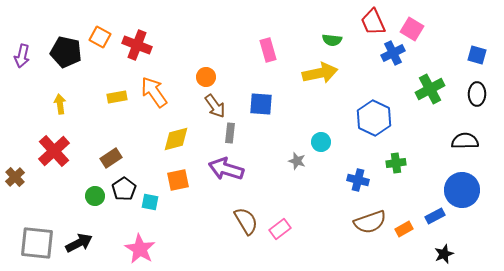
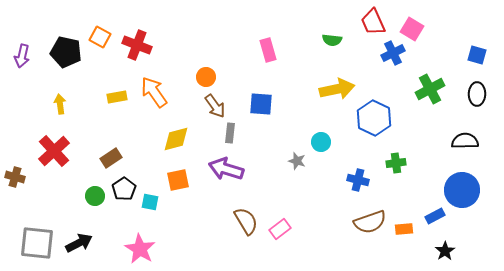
yellow arrow at (320, 73): moved 17 px right, 16 px down
brown cross at (15, 177): rotated 30 degrees counterclockwise
orange rectangle at (404, 229): rotated 24 degrees clockwise
black star at (444, 254): moved 1 px right, 3 px up; rotated 12 degrees counterclockwise
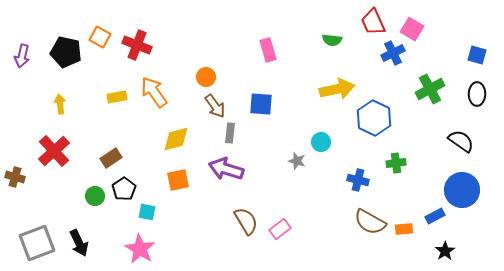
black semicircle at (465, 141): moved 4 px left; rotated 36 degrees clockwise
cyan square at (150, 202): moved 3 px left, 10 px down
brown semicircle at (370, 222): rotated 48 degrees clockwise
gray square at (37, 243): rotated 27 degrees counterclockwise
black arrow at (79, 243): rotated 92 degrees clockwise
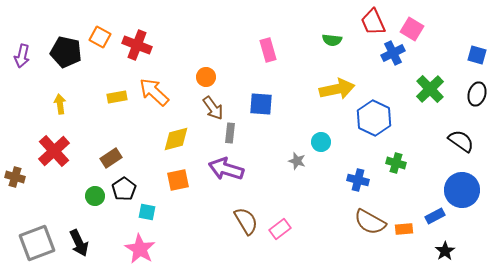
green cross at (430, 89): rotated 16 degrees counterclockwise
orange arrow at (154, 92): rotated 12 degrees counterclockwise
black ellipse at (477, 94): rotated 15 degrees clockwise
brown arrow at (215, 106): moved 2 px left, 2 px down
green cross at (396, 163): rotated 24 degrees clockwise
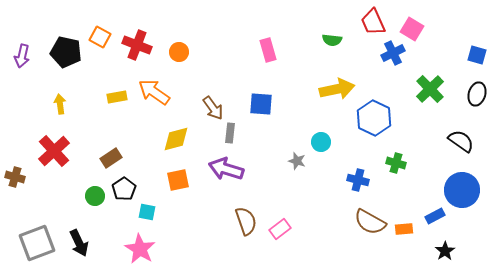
orange circle at (206, 77): moved 27 px left, 25 px up
orange arrow at (154, 92): rotated 8 degrees counterclockwise
brown semicircle at (246, 221): rotated 12 degrees clockwise
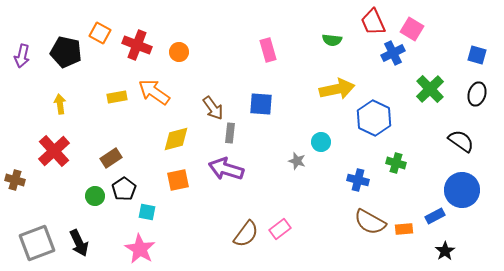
orange square at (100, 37): moved 4 px up
brown cross at (15, 177): moved 3 px down
brown semicircle at (246, 221): moved 13 px down; rotated 56 degrees clockwise
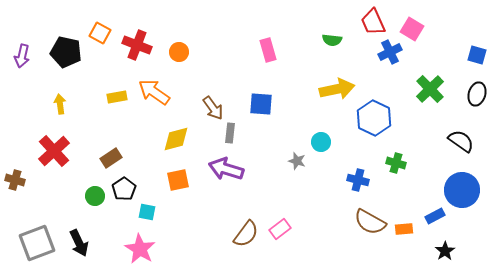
blue cross at (393, 53): moved 3 px left, 1 px up
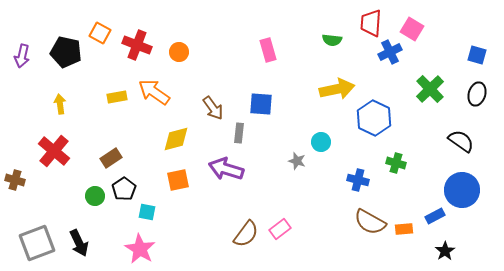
red trapezoid at (373, 22): moved 2 px left, 1 px down; rotated 28 degrees clockwise
gray rectangle at (230, 133): moved 9 px right
red cross at (54, 151): rotated 8 degrees counterclockwise
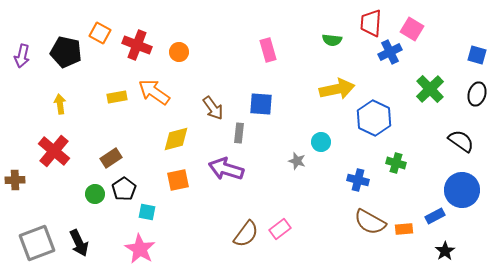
brown cross at (15, 180): rotated 18 degrees counterclockwise
green circle at (95, 196): moved 2 px up
